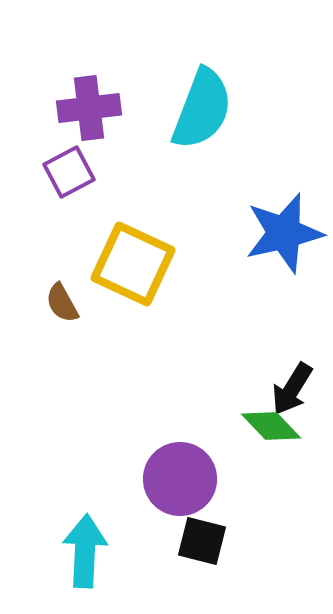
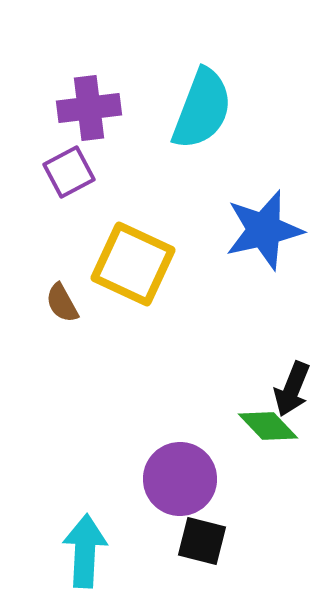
blue star: moved 20 px left, 3 px up
black arrow: rotated 10 degrees counterclockwise
green diamond: moved 3 px left
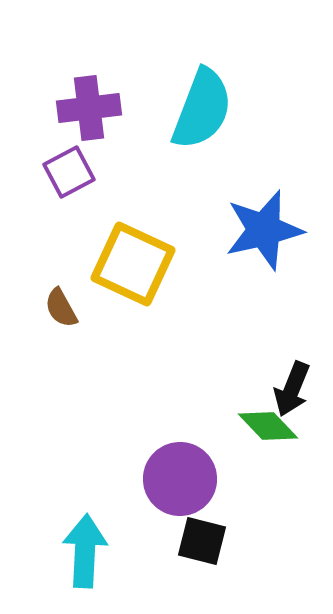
brown semicircle: moved 1 px left, 5 px down
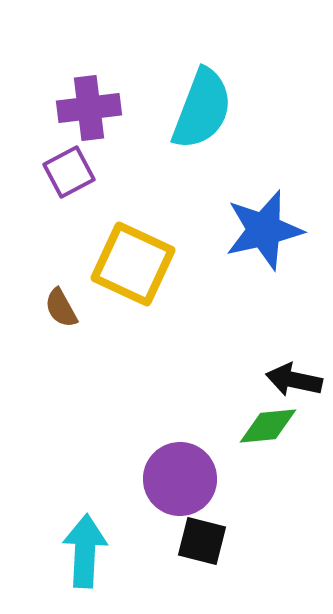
black arrow: moved 2 px right, 9 px up; rotated 80 degrees clockwise
green diamond: rotated 52 degrees counterclockwise
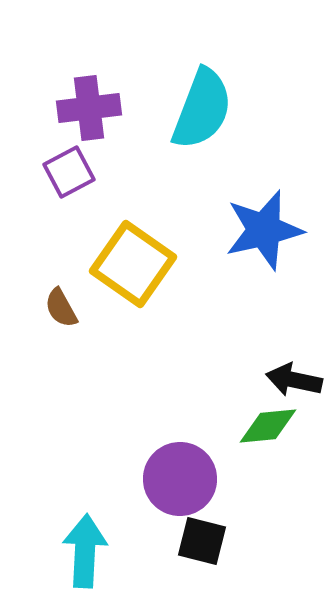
yellow square: rotated 10 degrees clockwise
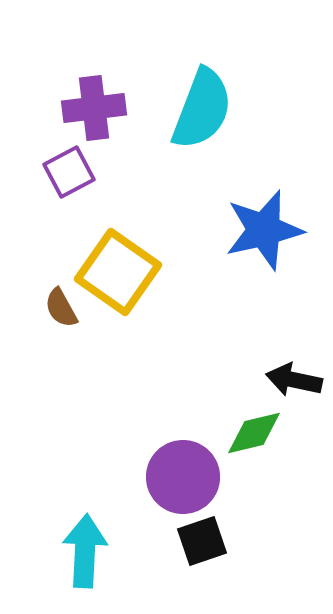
purple cross: moved 5 px right
yellow square: moved 15 px left, 8 px down
green diamond: moved 14 px left, 7 px down; rotated 8 degrees counterclockwise
purple circle: moved 3 px right, 2 px up
black square: rotated 33 degrees counterclockwise
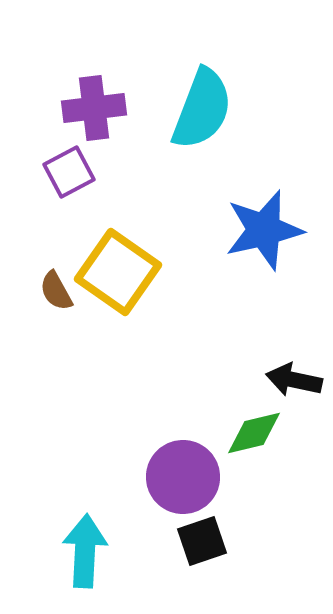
brown semicircle: moved 5 px left, 17 px up
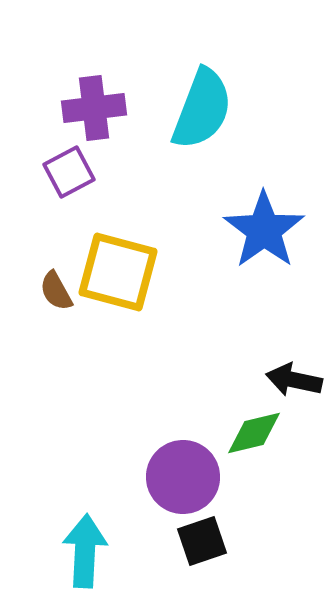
blue star: rotated 22 degrees counterclockwise
yellow square: rotated 20 degrees counterclockwise
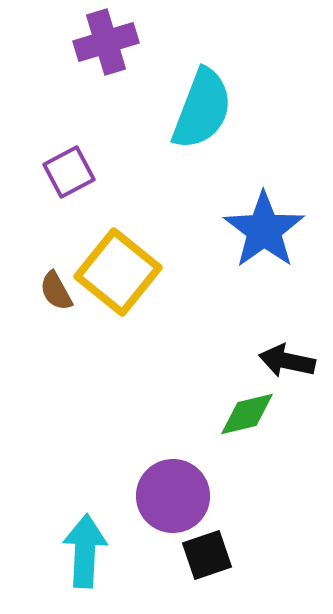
purple cross: moved 12 px right, 66 px up; rotated 10 degrees counterclockwise
yellow square: rotated 24 degrees clockwise
black arrow: moved 7 px left, 19 px up
green diamond: moved 7 px left, 19 px up
purple circle: moved 10 px left, 19 px down
black square: moved 5 px right, 14 px down
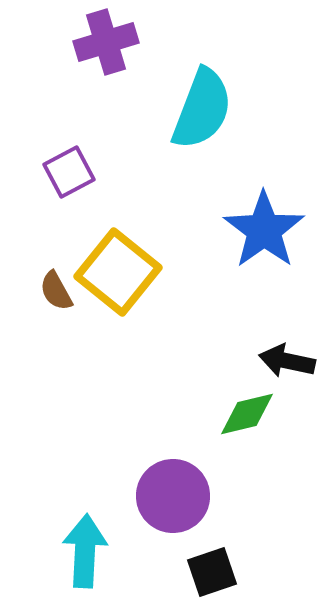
black square: moved 5 px right, 17 px down
